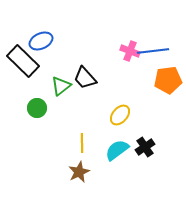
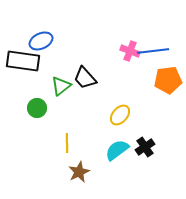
black rectangle: rotated 36 degrees counterclockwise
yellow line: moved 15 px left
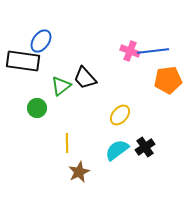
blue ellipse: rotated 30 degrees counterclockwise
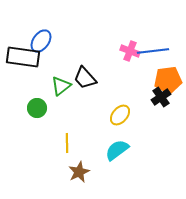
black rectangle: moved 4 px up
black cross: moved 16 px right, 50 px up
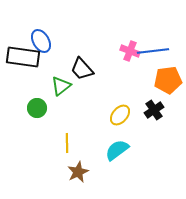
blue ellipse: rotated 65 degrees counterclockwise
black trapezoid: moved 3 px left, 9 px up
black cross: moved 7 px left, 13 px down
brown star: moved 1 px left
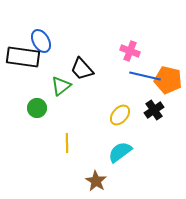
blue line: moved 8 px left, 25 px down; rotated 20 degrees clockwise
orange pentagon: rotated 20 degrees clockwise
cyan semicircle: moved 3 px right, 2 px down
brown star: moved 18 px right, 9 px down; rotated 15 degrees counterclockwise
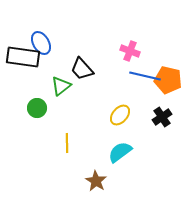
blue ellipse: moved 2 px down
black cross: moved 8 px right, 7 px down
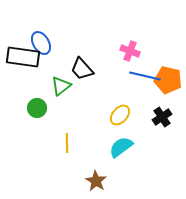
cyan semicircle: moved 1 px right, 5 px up
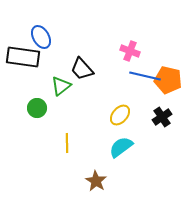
blue ellipse: moved 6 px up
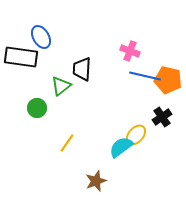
black rectangle: moved 2 px left
black trapezoid: rotated 45 degrees clockwise
yellow ellipse: moved 16 px right, 20 px down
yellow line: rotated 36 degrees clockwise
brown star: rotated 20 degrees clockwise
